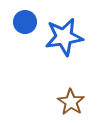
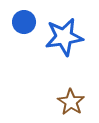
blue circle: moved 1 px left
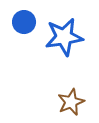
brown star: rotated 16 degrees clockwise
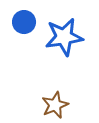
brown star: moved 16 px left, 3 px down
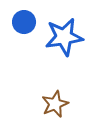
brown star: moved 1 px up
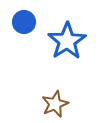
blue star: moved 3 px right, 4 px down; rotated 24 degrees counterclockwise
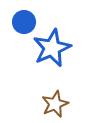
blue star: moved 15 px left, 7 px down; rotated 9 degrees clockwise
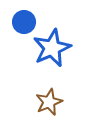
brown star: moved 6 px left, 2 px up
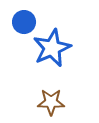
brown star: moved 2 px right; rotated 24 degrees clockwise
